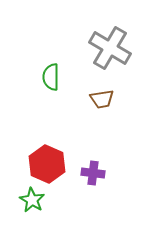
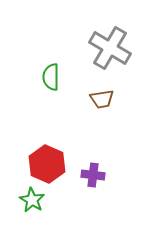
purple cross: moved 2 px down
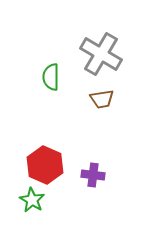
gray cross: moved 9 px left, 6 px down
red hexagon: moved 2 px left, 1 px down
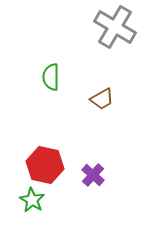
gray cross: moved 14 px right, 27 px up
brown trapezoid: rotated 20 degrees counterclockwise
red hexagon: rotated 12 degrees counterclockwise
purple cross: rotated 35 degrees clockwise
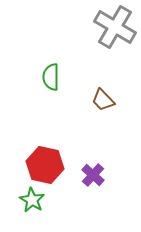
brown trapezoid: moved 1 px right, 1 px down; rotated 75 degrees clockwise
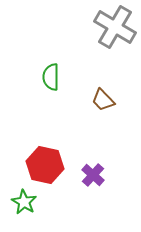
green star: moved 8 px left, 2 px down
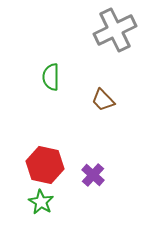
gray cross: moved 3 px down; rotated 33 degrees clockwise
green star: moved 17 px right
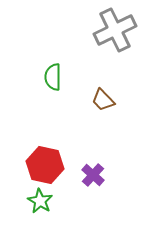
green semicircle: moved 2 px right
green star: moved 1 px left, 1 px up
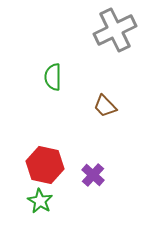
brown trapezoid: moved 2 px right, 6 px down
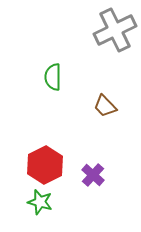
red hexagon: rotated 21 degrees clockwise
green star: moved 1 px down; rotated 15 degrees counterclockwise
